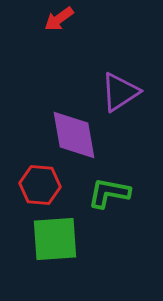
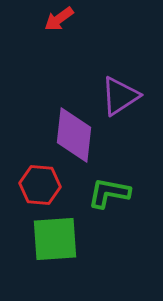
purple triangle: moved 4 px down
purple diamond: rotated 16 degrees clockwise
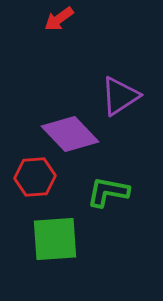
purple diamond: moved 4 px left, 1 px up; rotated 50 degrees counterclockwise
red hexagon: moved 5 px left, 8 px up; rotated 9 degrees counterclockwise
green L-shape: moved 1 px left, 1 px up
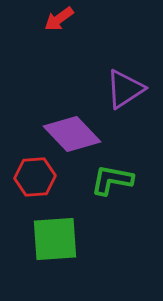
purple triangle: moved 5 px right, 7 px up
purple diamond: moved 2 px right
green L-shape: moved 4 px right, 12 px up
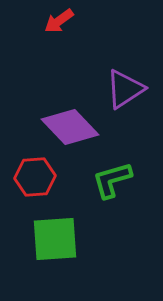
red arrow: moved 2 px down
purple diamond: moved 2 px left, 7 px up
green L-shape: rotated 27 degrees counterclockwise
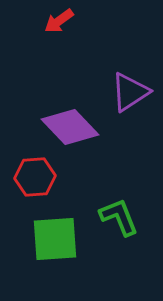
purple triangle: moved 5 px right, 3 px down
green L-shape: moved 7 px right, 37 px down; rotated 84 degrees clockwise
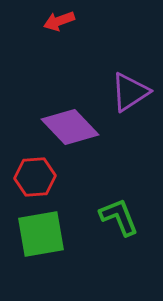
red arrow: rotated 16 degrees clockwise
green square: moved 14 px left, 5 px up; rotated 6 degrees counterclockwise
